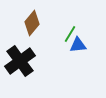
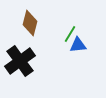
brown diamond: moved 2 px left; rotated 25 degrees counterclockwise
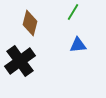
green line: moved 3 px right, 22 px up
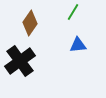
brown diamond: rotated 20 degrees clockwise
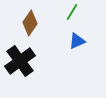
green line: moved 1 px left
blue triangle: moved 1 px left, 4 px up; rotated 18 degrees counterclockwise
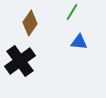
blue triangle: moved 2 px right, 1 px down; rotated 30 degrees clockwise
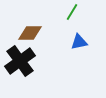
brown diamond: moved 10 px down; rotated 55 degrees clockwise
blue triangle: rotated 18 degrees counterclockwise
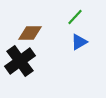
green line: moved 3 px right, 5 px down; rotated 12 degrees clockwise
blue triangle: rotated 18 degrees counterclockwise
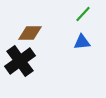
green line: moved 8 px right, 3 px up
blue triangle: moved 3 px right; rotated 24 degrees clockwise
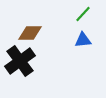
blue triangle: moved 1 px right, 2 px up
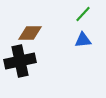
black cross: rotated 24 degrees clockwise
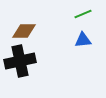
green line: rotated 24 degrees clockwise
brown diamond: moved 6 px left, 2 px up
